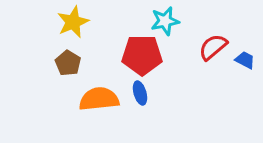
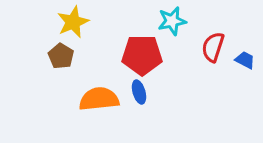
cyan star: moved 7 px right
red semicircle: rotated 32 degrees counterclockwise
brown pentagon: moved 7 px left, 7 px up
blue ellipse: moved 1 px left, 1 px up
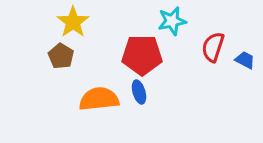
yellow star: rotated 12 degrees counterclockwise
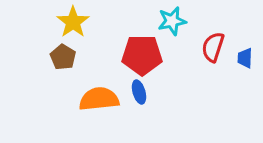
brown pentagon: moved 2 px right, 1 px down
blue trapezoid: moved 2 px up; rotated 115 degrees counterclockwise
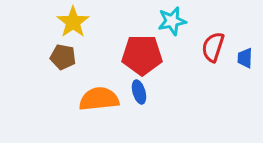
brown pentagon: rotated 20 degrees counterclockwise
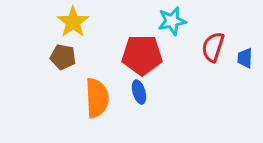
orange semicircle: moved 2 px left, 1 px up; rotated 93 degrees clockwise
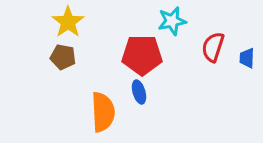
yellow star: moved 5 px left
blue trapezoid: moved 2 px right
orange semicircle: moved 6 px right, 14 px down
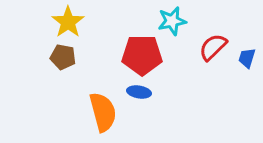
red semicircle: rotated 28 degrees clockwise
blue trapezoid: rotated 15 degrees clockwise
blue ellipse: rotated 65 degrees counterclockwise
orange semicircle: rotated 12 degrees counterclockwise
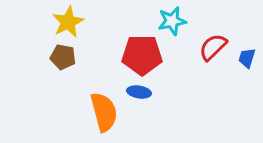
yellow star: rotated 8 degrees clockwise
orange semicircle: moved 1 px right
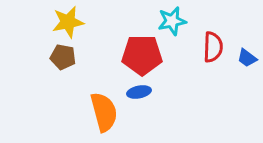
yellow star: rotated 16 degrees clockwise
red semicircle: rotated 136 degrees clockwise
blue trapezoid: rotated 70 degrees counterclockwise
blue ellipse: rotated 20 degrees counterclockwise
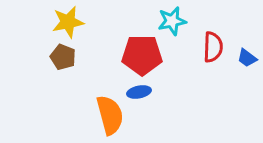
brown pentagon: rotated 10 degrees clockwise
orange semicircle: moved 6 px right, 3 px down
